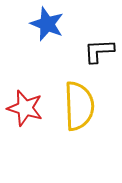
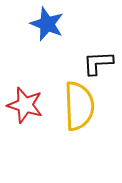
black L-shape: moved 1 px left, 12 px down
red star: moved 3 px up
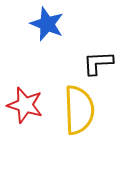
yellow semicircle: moved 4 px down
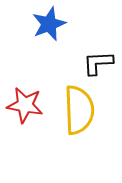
blue star: moved 2 px right; rotated 28 degrees clockwise
red star: rotated 6 degrees counterclockwise
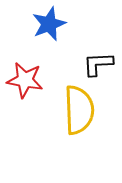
black L-shape: moved 1 px down
red star: moved 25 px up
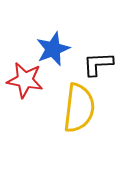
blue star: moved 4 px right, 25 px down
yellow semicircle: moved 2 px up; rotated 9 degrees clockwise
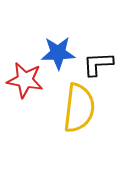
blue star: moved 5 px right, 4 px down; rotated 20 degrees clockwise
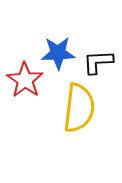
black L-shape: moved 2 px up
red star: rotated 24 degrees clockwise
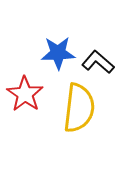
black L-shape: rotated 44 degrees clockwise
red star: moved 14 px down
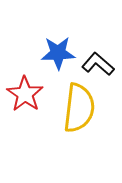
black L-shape: moved 2 px down
